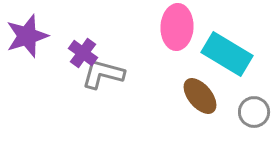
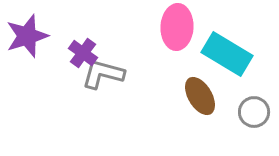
brown ellipse: rotated 9 degrees clockwise
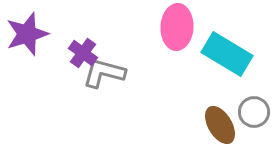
purple star: moved 2 px up
gray L-shape: moved 1 px right, 1 px up
brown ellipse: moved 20 px right, 29 px down
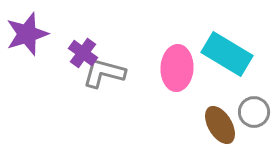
pink ellipse: moved 41 px down
